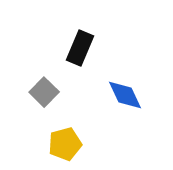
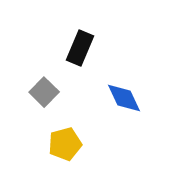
blue diamond: moved 1 px left, 3 px down
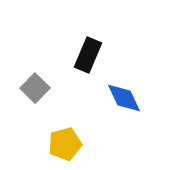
black rectangle: moved 8 px right, 7 px down
gray square: moved 9 px left, 4 px up
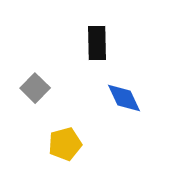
black rectangle: moved 9 px right, 12 px up; rotated 24 degrees counterclockwise
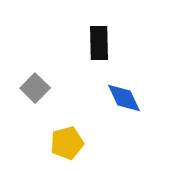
black rectangle: moved 2 px right
yellow pentagon: moved 2 px right, 1 px up
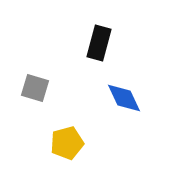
black rectangle: rotated 16 degrees clockwise
gray square: rotated 28 degrees counterclockwise
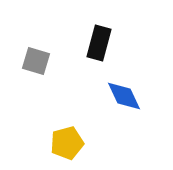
gray square: moved 1 px right, 27 px up
blue diamond: moved 2 px up
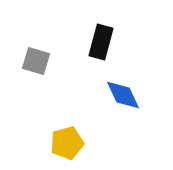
black rectangle: moved 2 px right, 1 px up
blue diamond: moved 1 px left, 1 px up
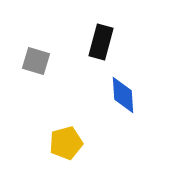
blue diamond: rotated 21 degrees clockwise
yellow pentagon: moved 1 px left
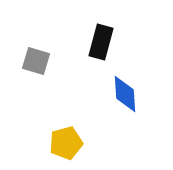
blue diamond: moved 2 px right, 1 px up
